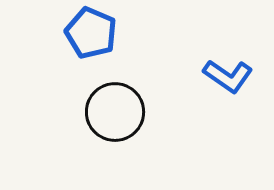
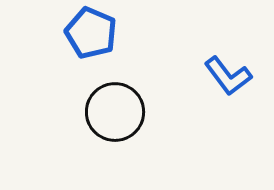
blue L-shape: rotated 18 degrees clockwise
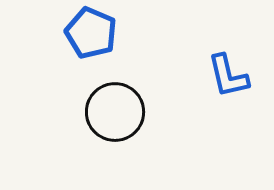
blue L-shape: rotated 24 degrees clockwise
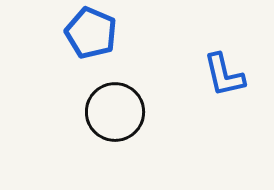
blue L-shape: moved 4 px left, 1 px up
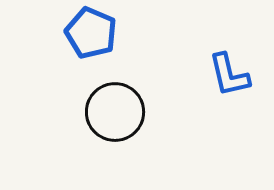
blue L-shape: moved 5 px right
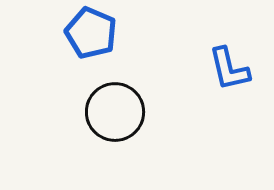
blue L-shape: moved 6 px up
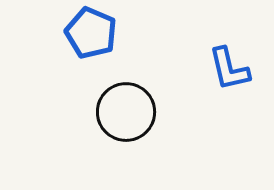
black circle: moved 11 px right
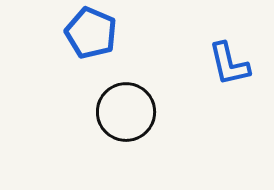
blue L-shape: moved 5 px up
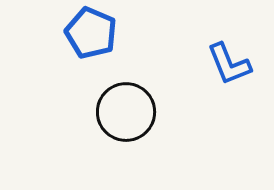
blue L-shape: rotated 9 degrees counterclockwise
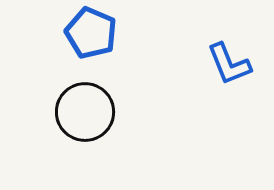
black circle: moved 41 px left
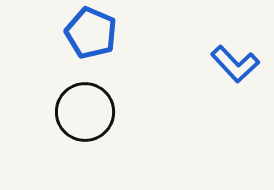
blue L-shape: moved 6 px right; rotated 21 degrees counterclockwise
